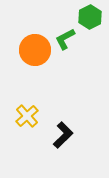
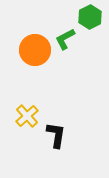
black L-shape: moved 7 px left; rotated 36 degrees counterclockwise
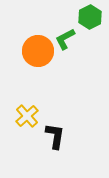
orange circle: moved 3 px right, 1 px down
black L-shape: moved 1 px left, 1 px down
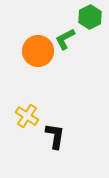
yellow cross: rotated 15 degrees counterclockwise
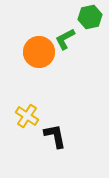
green hexagon: rotated 15 degrees clockwise
orange circle: moved 1 px right, 1 px down
black L-shape: rotated 20 degrees counterclockwise
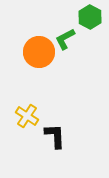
green hexagon: rotated 20 degrees counterclockwise
black L-shape: rotated 8 degrees clockwise
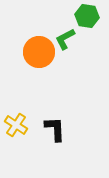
green hexagon: moved 3 px left, 1 px up; rotated 20 degrees counterclockwise
yellow cross: moved 11 px left, 9 px down
black L-shape: moved 7 px up
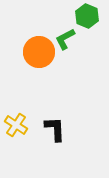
green hexagon: rotated 15 degrees clockwise
